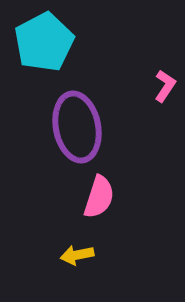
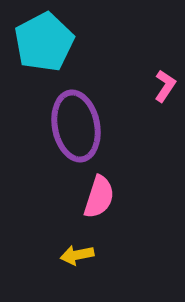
purple ellipse: moved 1 px left, 1 px up
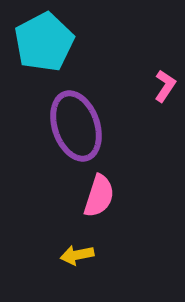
purple ellipse: rotated 8 degrees counterclockwise
pink semicircle: moved 1 px up
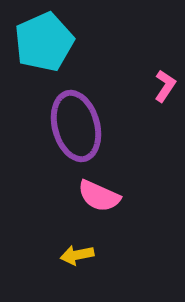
cyan pentagon: rotated 4 degrees clockwise
purple ellipse: rotated 4 degrees clockwise
pink semicircle: rotated 96 degrees clockwise
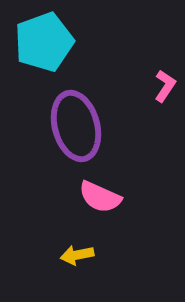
cyan pentagon: rotated 4 degrees clockwise
pink semicircle: moved 1 px right, 1 px down
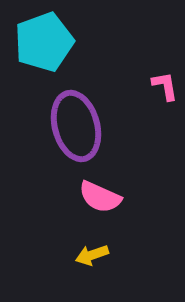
pink L-shape: rotated 44 degrees counterclockwise
yellow arrow: moved 15 px right; rotated 8 degrees counterclockwise
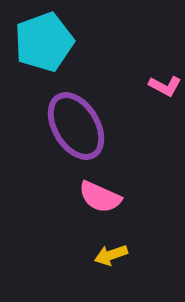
pink L-shape: rotated 128 degrees clockwise
purple ellipse: rotated 16 degrees counterclockwise
yellow arrow: moved 19 px right
